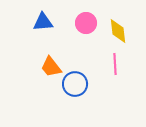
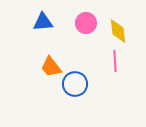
pink line: moved 3 px up
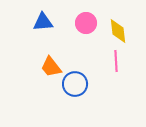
pink line: moved 1 px right
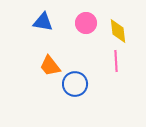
blue triangle: rotated 15 degrees clockwise
orange trapezoid: moved 1 px left, 1 px up
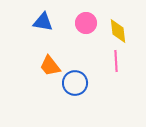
blue circle: moved 1 px up
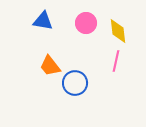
blue triangle: moved 1 px up
pink line: rotated 15 degrees clockwise
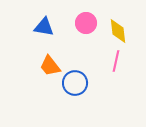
blue triangle: moved 1 px right, 6 px down
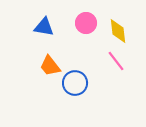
pink line: rotated 50 degrees counterclockwise
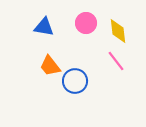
blue circle: moved 2 px up
